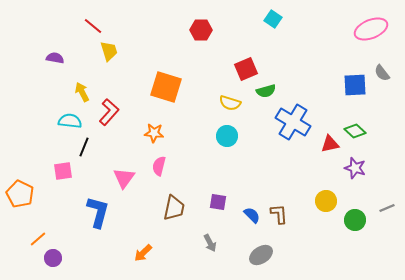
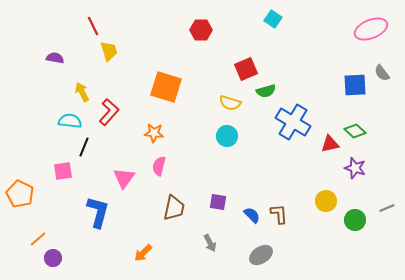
red line: rotated 24 degrees clockwise
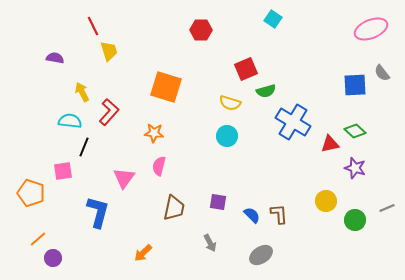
orange pentagon: moved 11 px right, 1 px up; rotated 8 degrees counterclockwise
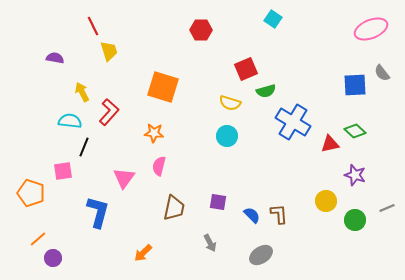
orange square: moved 3 px left
purple star: moved 7 px down
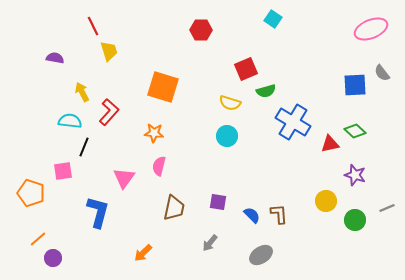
gray arrow: rotated 66 degrees clockwise
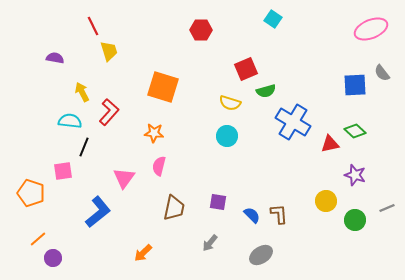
blue L-shape: rotated 36 degrees clockwise
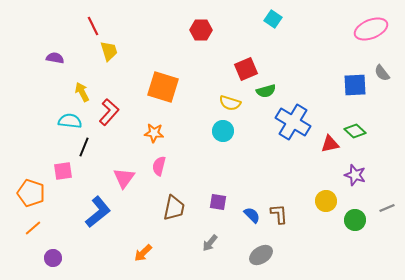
cyan circle: moved 4 px left, 5 px up
orange line: moved 5 px left, 11 px up
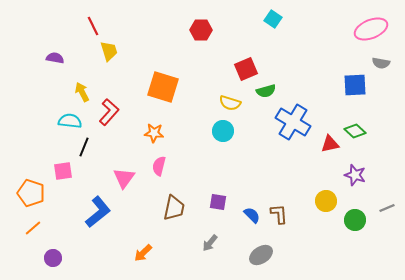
gray semicircle: moved 1 px left, 10 px up; rotated 42 degrees counterclockwise
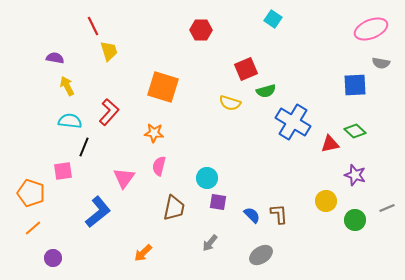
yellow arrow: moved 15 px left, 6 px up
cyan circle: moved 16 px left, 47 px down
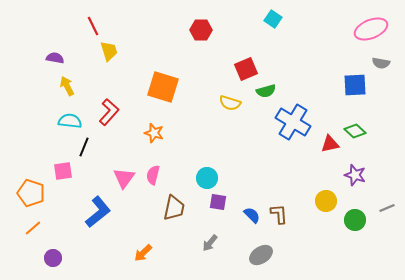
orange star: rotated 12 degrees clockwise
pink semicircle: moved 6 px left, 9 px down
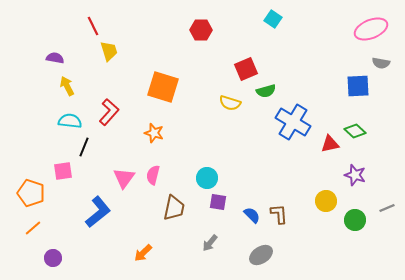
blue square: moved 3 px right, 1 px down
